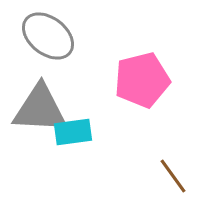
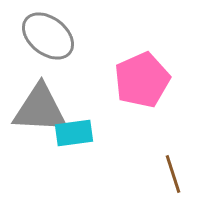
pink pentagon: rotated 10 degrees counterclockwise
cyan rectangle: moved 1 px right, 1 px down
brown line: moved 2 px up; rotated 18 degrees clockwise
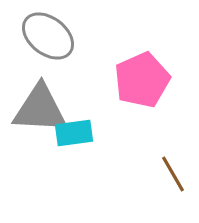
brown line: rotated 12 degrees counterclockwise
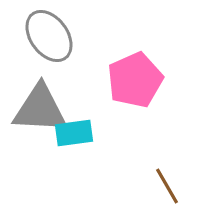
gray ellipse: moved 1 px right; rotated 16 degrees clockwise
pink pentagon: moved 7 px left
brown line: moved 6 px left, 12 px down
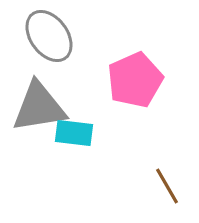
gray triangle: moved 1 px left, 2 px up; rotated 12 degrees counterclockwise
cyan rectangle: rotated 15 degrees clockwise
